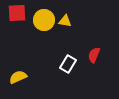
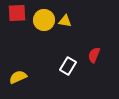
white rectangle: moved 2 px down
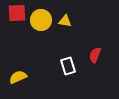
yellow circle: moved 3 px left
red semicircle: moved 1 px right
white rectangle: rotated 48 degrees counterclockwise
